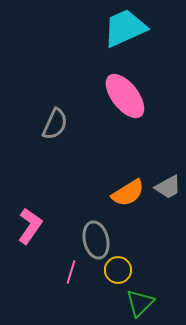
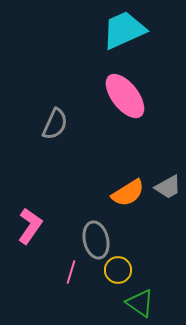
cyan trapezoid: moved 1 px left, 2 px down
green triangle: rotated 40 degrees counterclockwise
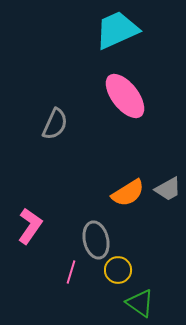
cyan trapezoid: moved 7 px left
gray trapezoid: moved 2 px down
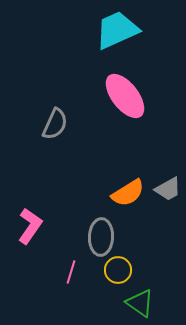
gray ellipse: moved 5 px right, 3 px up; rotated 15 degrees clockwise
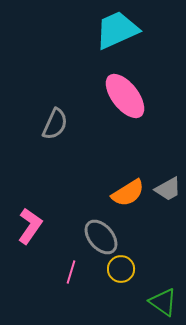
gray ellipse: rotated 42 degrees counterclockwise
yellow circle: moved 3 px right, 1 px up
green triangle: moved 23 px right, 1 px up
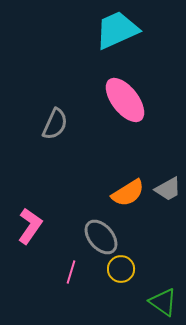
pink ellipse: moved 4 px down
